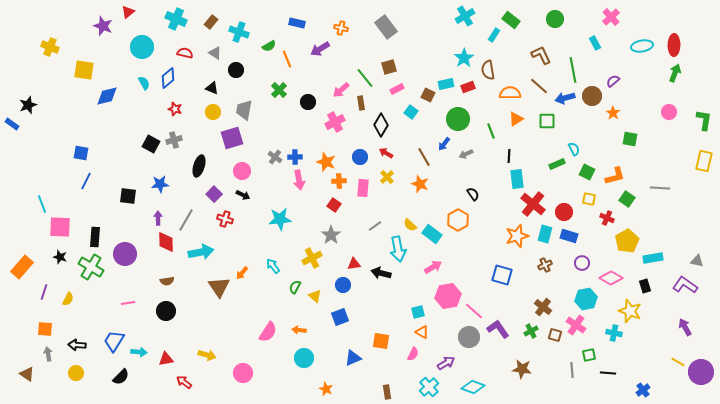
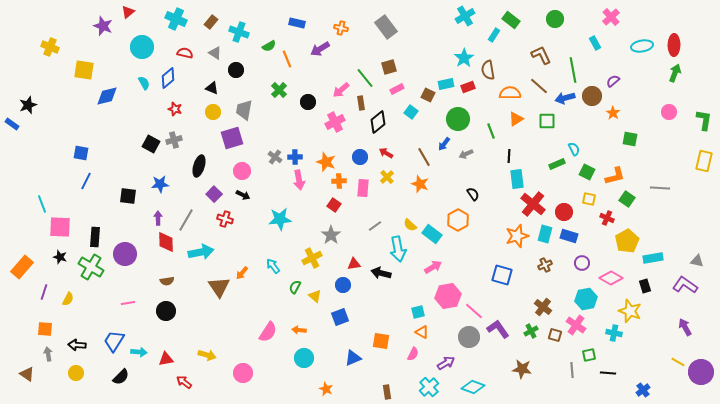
black diamond at (381, 125): moved 3 px left, 3 px up; rotated 20 degrees clockwise
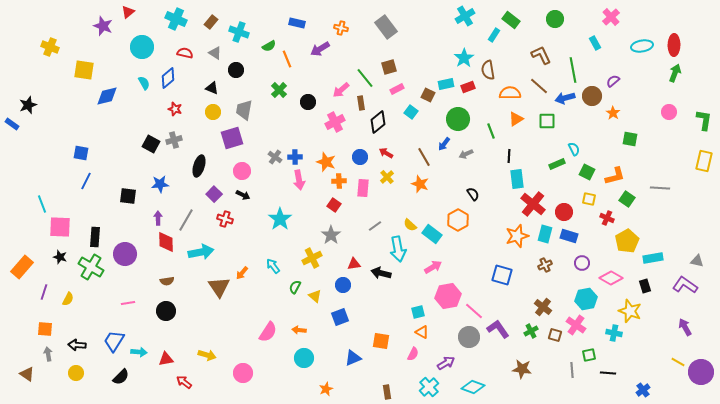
cyan star at (280, 219): rotated 30 degrees counterclockwise
orange star at (326, 389): rotated 24 degrees clockwise
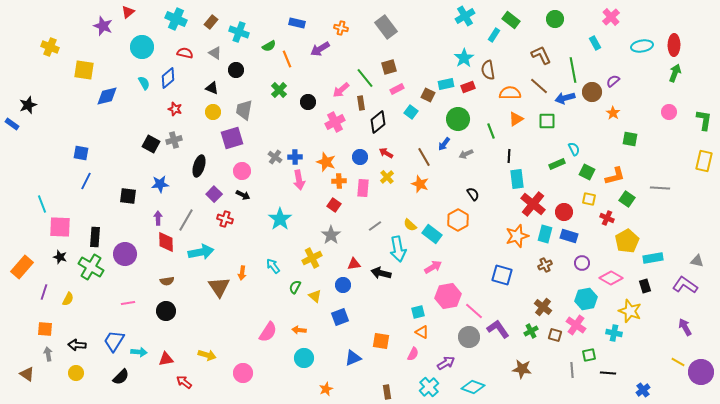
brown circle at (592, 96): moved 4 px up
orange arrow at (242, 273): rotated 32 degrees counterclockwise
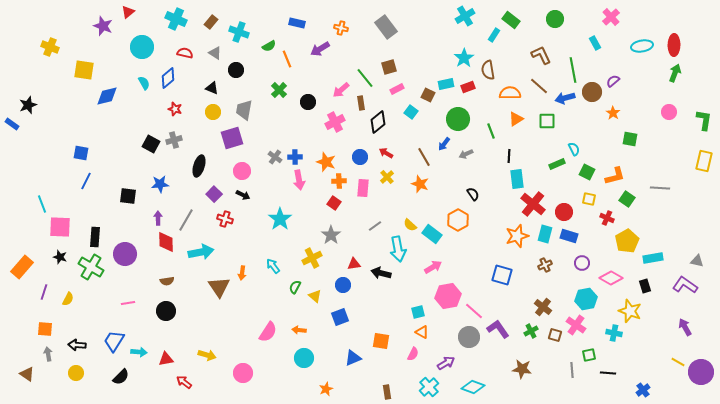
red square at (334, 205): moved 2 px up
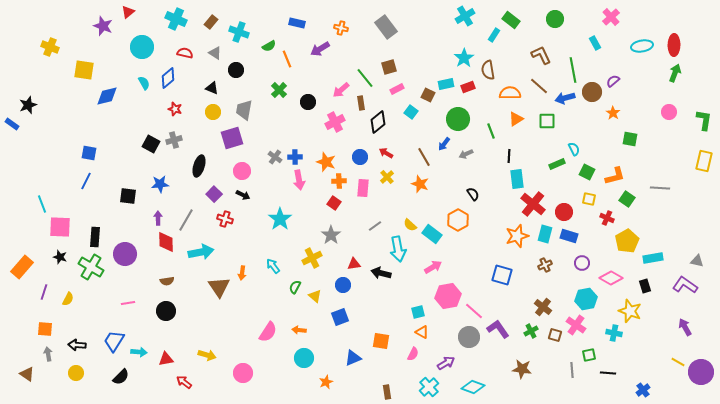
blue square at (81, 153): moved 8 px right
orange star at (326, 389): moved 7 px up
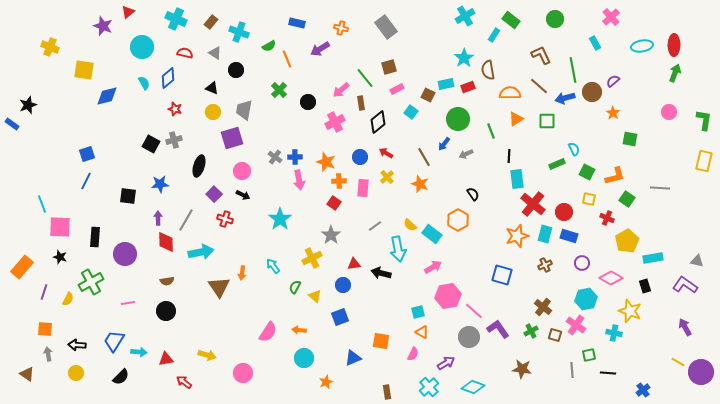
blue square at (89, 153): moved 2 px left, 1 px down; rotated 28 degrees counterclockwise
green cross at (91, 267): moved 15 px down; rotated 30 degrees clockwise
